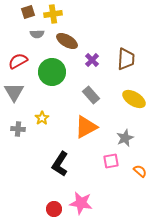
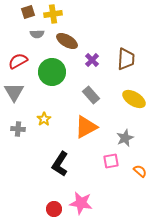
yellow star: moved 2 px right, 1 px down
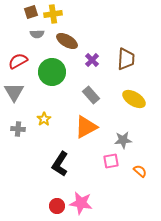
brown square: moved 3 px right
gray star: moved 2 px left, 2 px down; rotated 18 degrees clockwise
red circle: moved 3 px right, 3 px up
